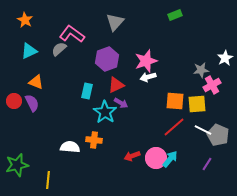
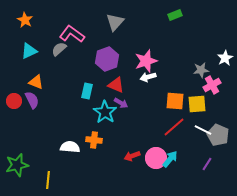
red triangle: rotated 48 degrees clockwise
purple semicircle: moved 3 px up
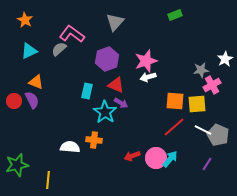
white star: moved 1 px down
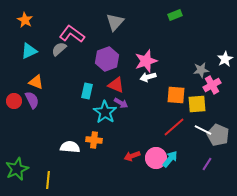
orange square: moved 1 px right, 6 px up
green star: moved 4 px down; rotated 10 degrees counterclockwise
